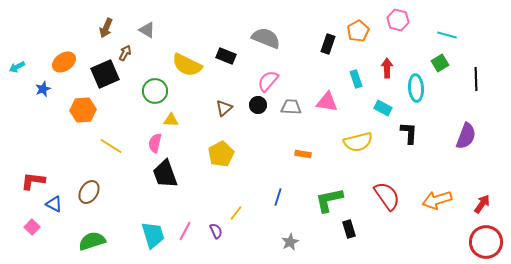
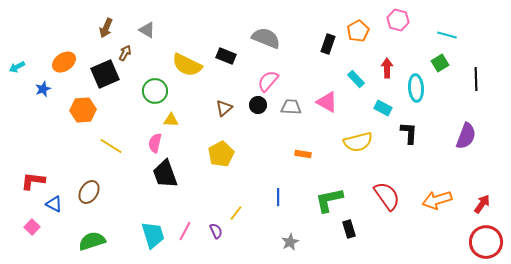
cyan rectangle at (356, 79): rotated 24 degrees counterclockwise
pink triangle at (327, 102): rotated 20 degrees clockwise
blue line at (278, 197): rotated 18 degrees counterclockwise
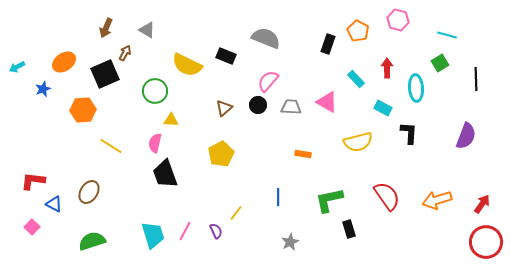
orange pentagon at (358, 31): rotated 15 degrees counterclockwise
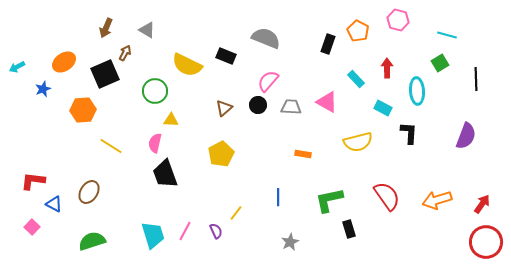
cyan ellipse at (416, 88): moved 1 px right, 3 px down
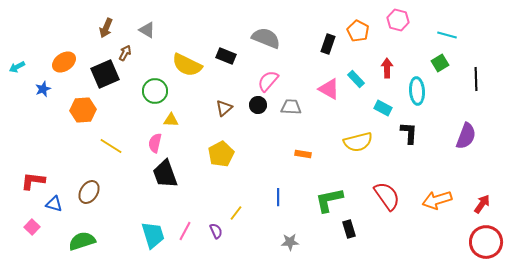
pink triangle at (327, 102): moved 2 px right, 13 px up
blue triangle at (54, 204): rotated 12 degrees counterclockwise
green semicircle at (92, 241): moved 10 px left
gray star at (290, 242): rotated 24 degrees clockwise
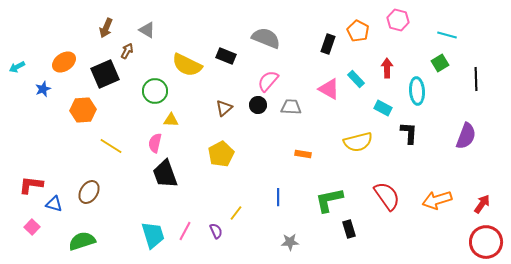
brown arrow at (125, 53): moved 2 px right, 2 px up
red L-shape at (33, 181): moved 2 px left, 4 px down
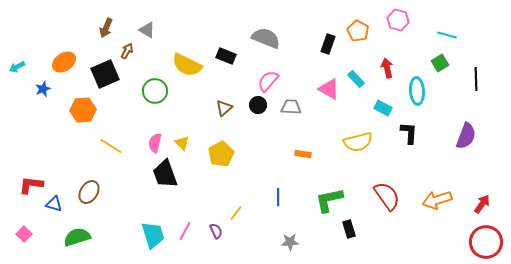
red arrow at (387, 68): rotated 12 degrees counterclockwise
yellow triangle at (171, 120): moved 11 px right, 23 px down; rotated 42 degrees clockwise
pink square at (32, 227): moved 8 px left, 7 px down
green semicircle at (82, 241): moved 5 px left, 4 px up
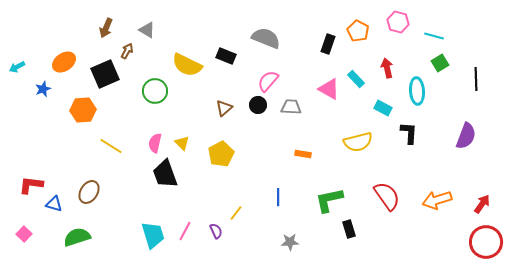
pink hexagon at (398, 20): moved 2 px down
cyan line at (447, 35): moved 13 px left, 1 px down
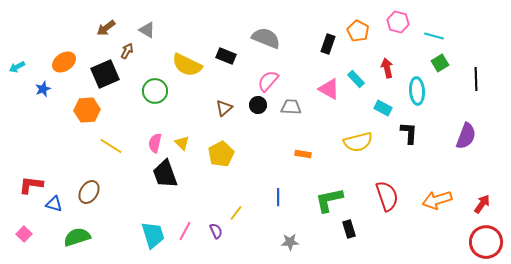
brown arrow at (106, 28): rotated 30 degrees clockwise
orange hexagon at (83, 110): moved 4 px right
red semicircle at (387, 196): rotated 16 degrees clockwise
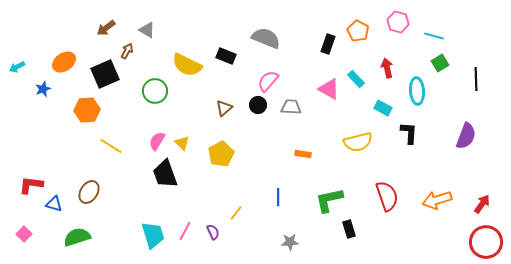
pink semicircle at (155, 143): moved 2 px right, 2 px up; rotated 18 degrees clockwise
purple semicircle at (216, 231): moved 3 px left, 1 px down
